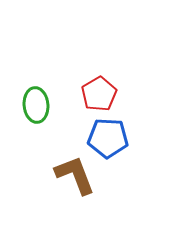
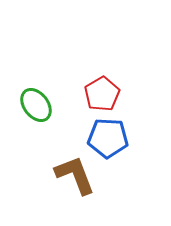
red pentagon: moved 3 px right
green ellipse: rotated 32 degrees counterclockwise
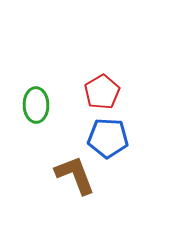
red pentagon: moved 2 px up
green ellipse: rotated 36 degrees clockwise
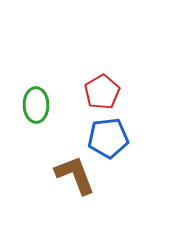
blue pentagon: rotated 9 degrees counterclockwise
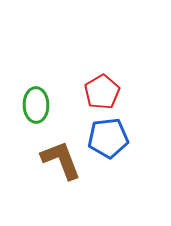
brown L-shape: moved 14 px left, 15 px up
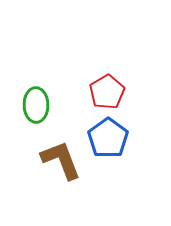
red pentagon: moved 5 px right
blue pentagon: rotated 30 degrees counterclockwise
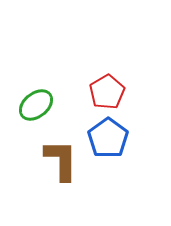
green ellipse: rotated 52 degrees clockwise
brown L-shape: rotated 21 degrees clockwise
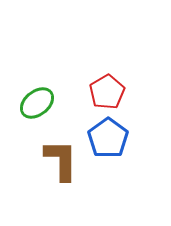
green ellipse: moved 1 px right, 2 px up
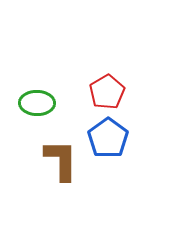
green ellipse: rotated 40 degrees clockwise
